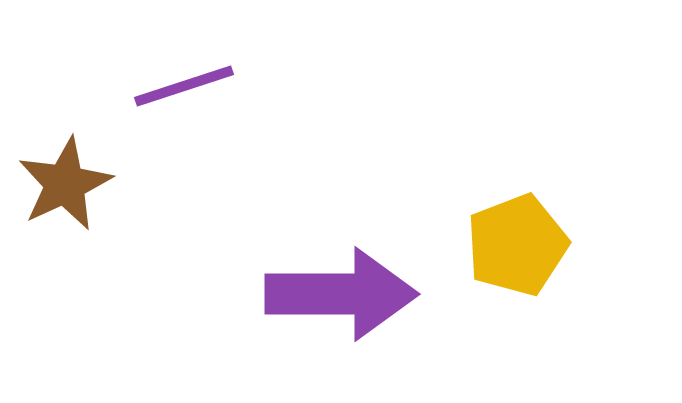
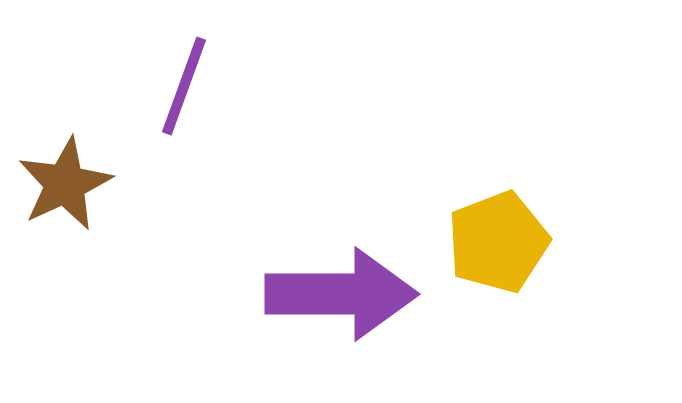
purple line: rotated 52 degrees counterclockwise
yellow pentagon: moved 19 px left, 3 px up
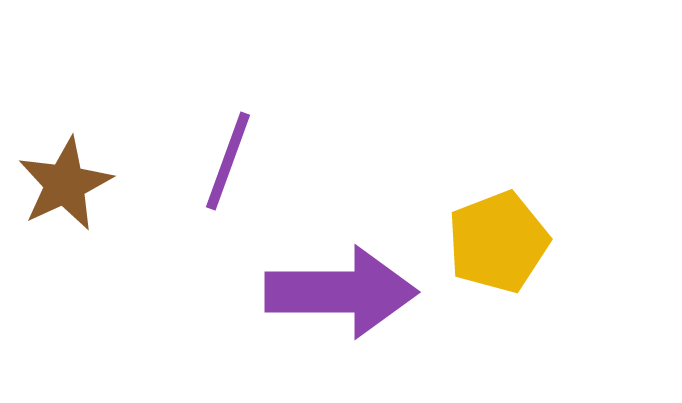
purple line: moved 44 px right, 75 px down
purple arrow: moved 2 px up
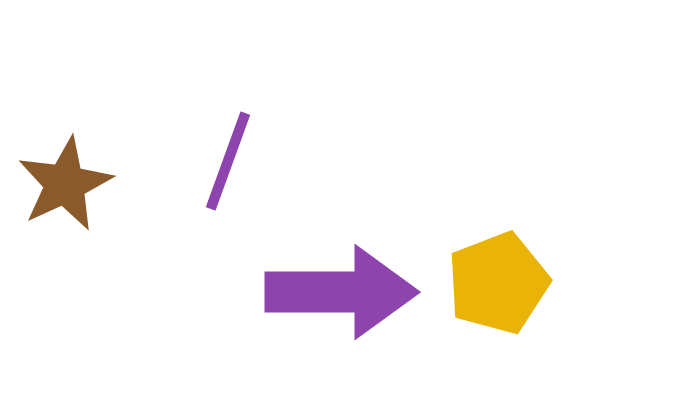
yellow pentagon: moved 41 px down
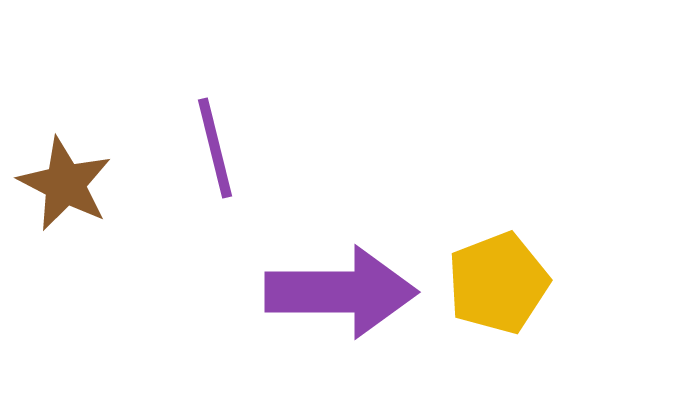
purple line: moved 13 px left, 13 px up; rotated 34 degrees counterclockwise
brown star: rotated 20 degrees counterclockwise
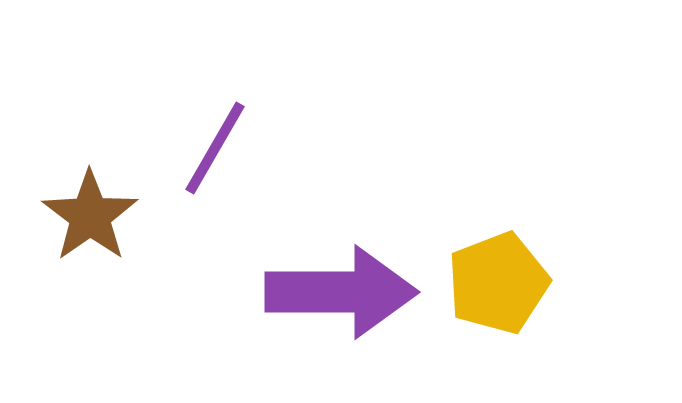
purple line: rotated 44 degrees clockwise
brown star: moved 25 px right, 32 px down; rotated 10 degrees clockwise
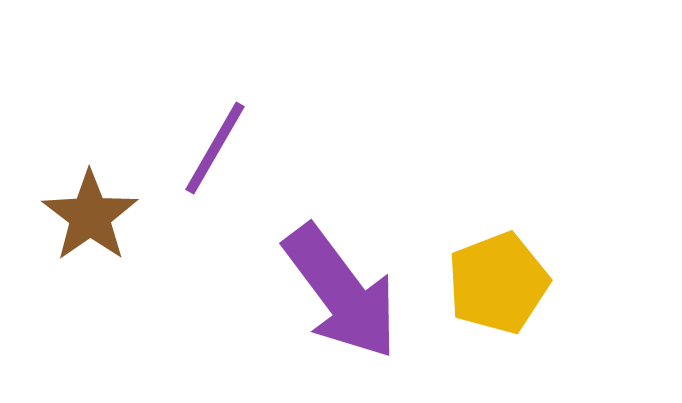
purple arrow: rotated 53 degrees clockwise
